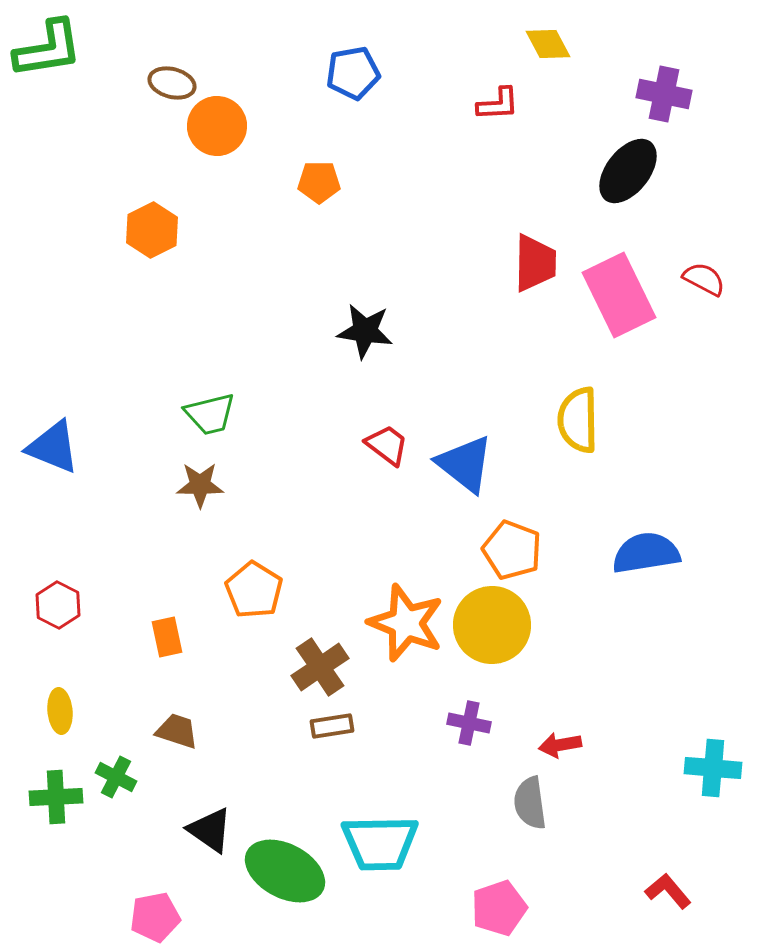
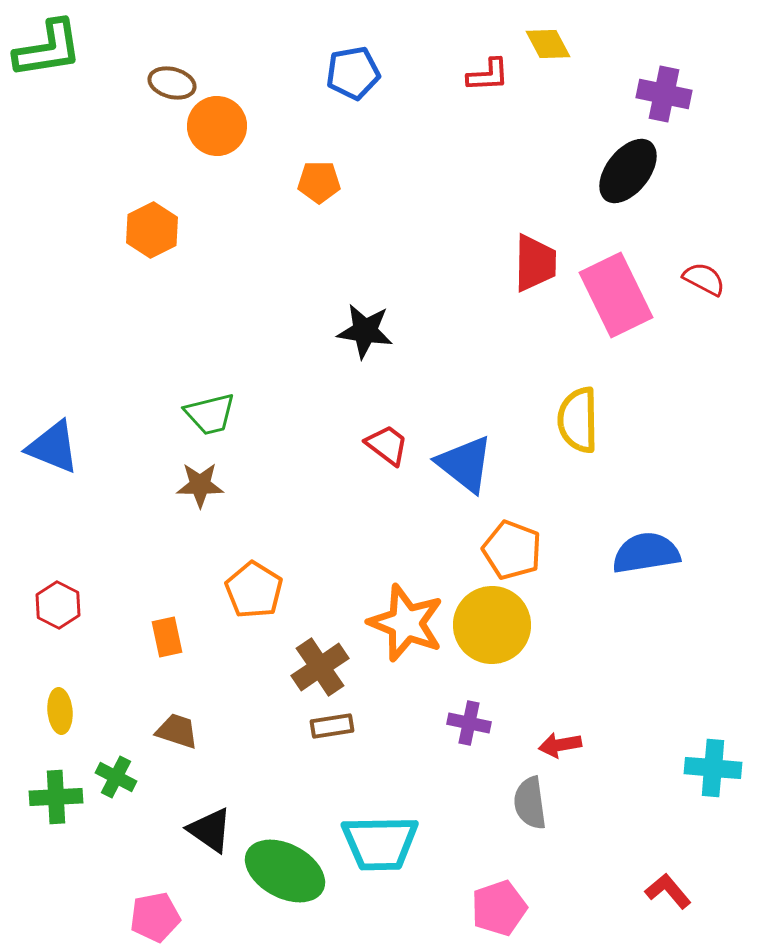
red L-shape at (498, 104): moved 10 px left, 29 px up
pink rectangle at (619, 295): moved 3 px left
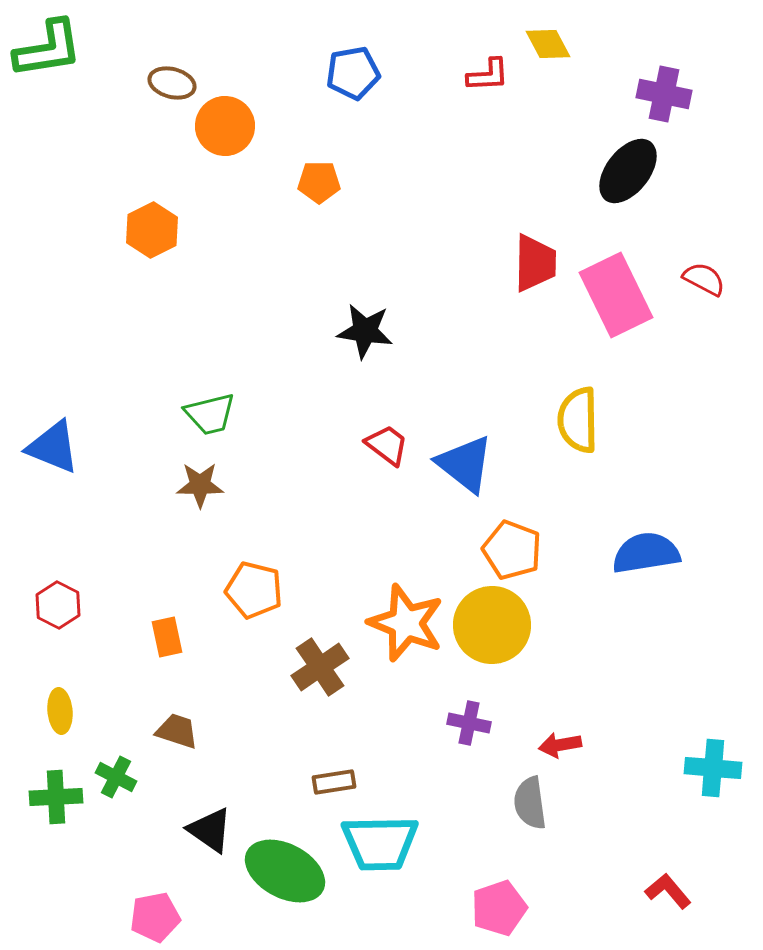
orange circle at (217, 126): moved 8 px right
orange pentagon at (254, 590): rotated 18 degrees counterclockwise
brown rectangle at (332, 726): moved 2 px right, 56 px down
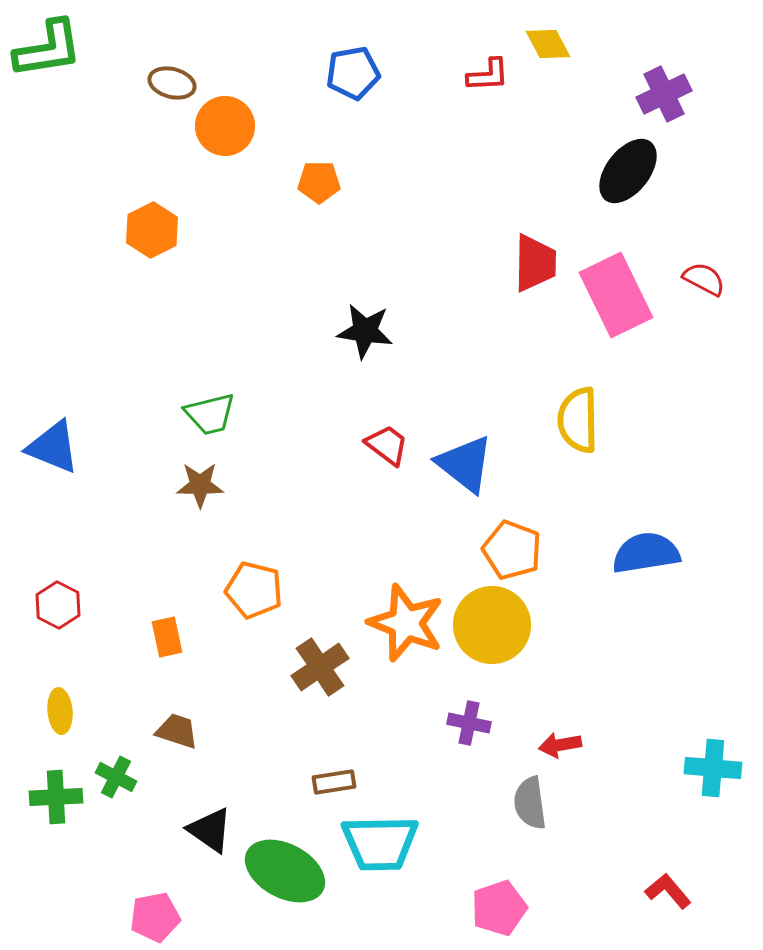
purple cross at (664, 94): rotated 38 degrees counterclockwise
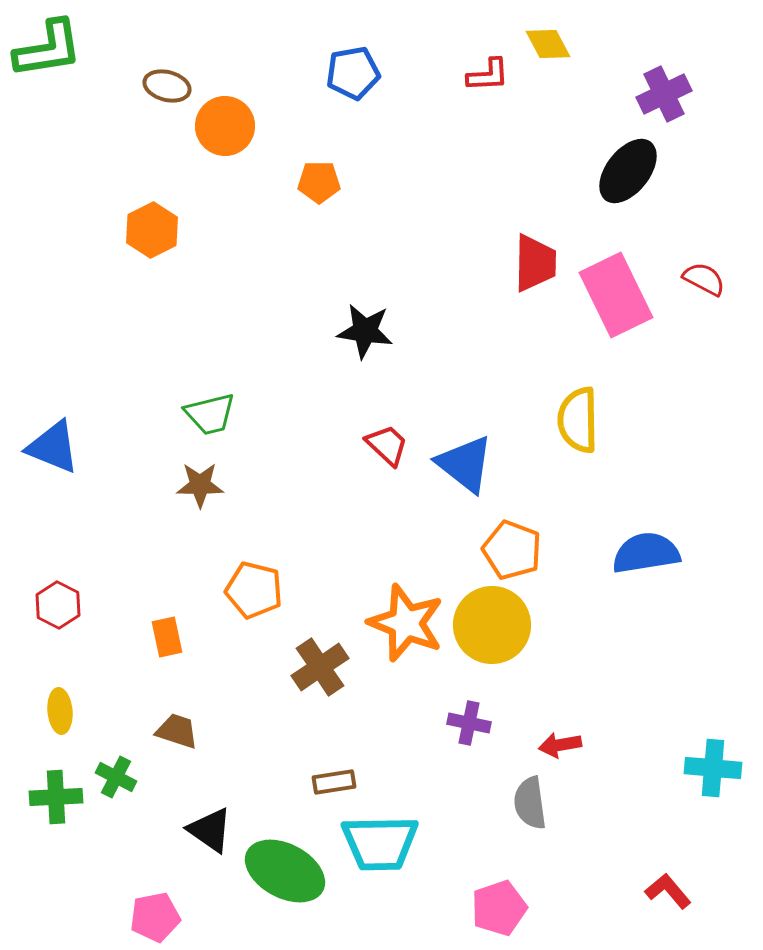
brown ellipse at (172, 83): moved 5 px left, 3 px down
red trapezoid at (387, 445): rotated 6 degrees clockwise
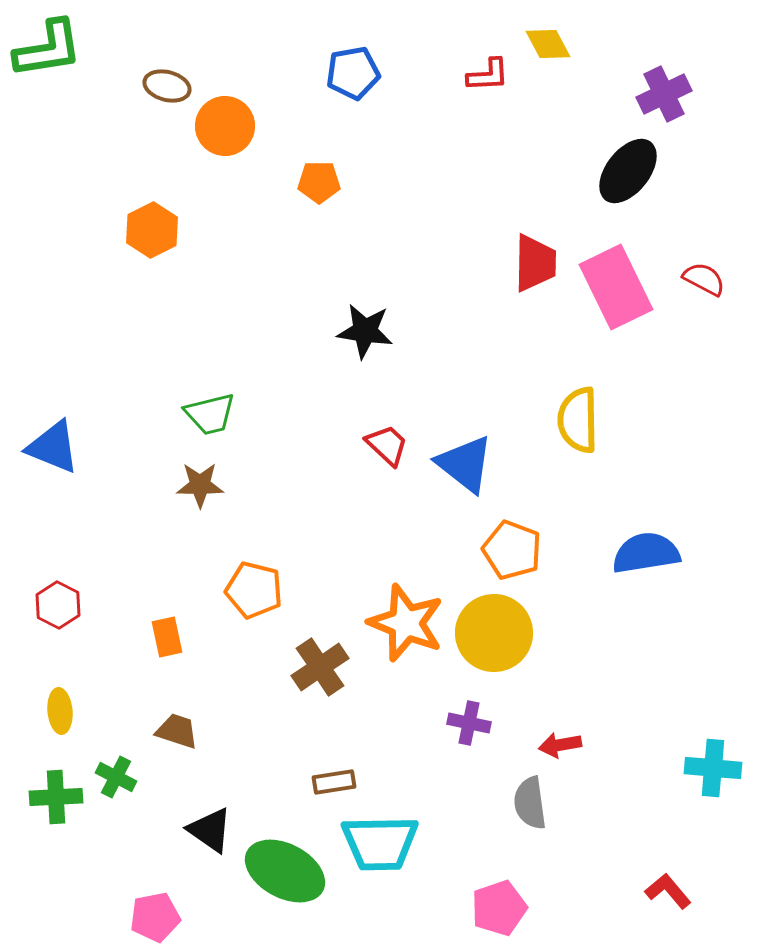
pink rectangle at (616, 295): moved 8 px up
yellow circle at (492, 625): moved 2 px right, 8 px down
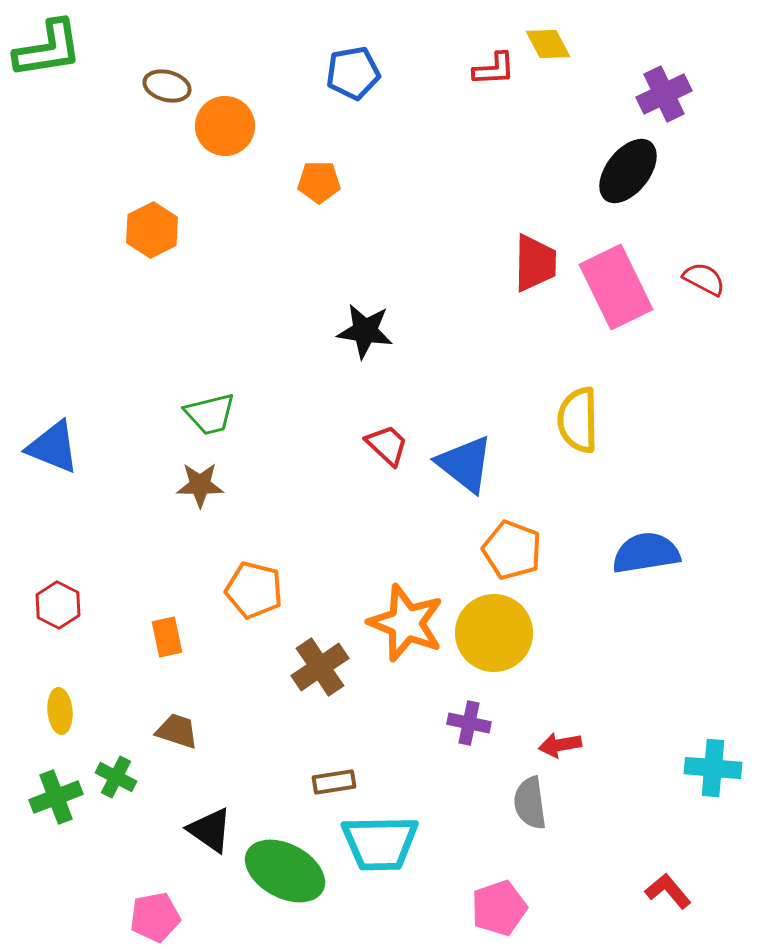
red L-shape at (488, 75): moved 6 px right, 6 px up
green cross at (56, 797): rotated 18 degrees counterclockwise
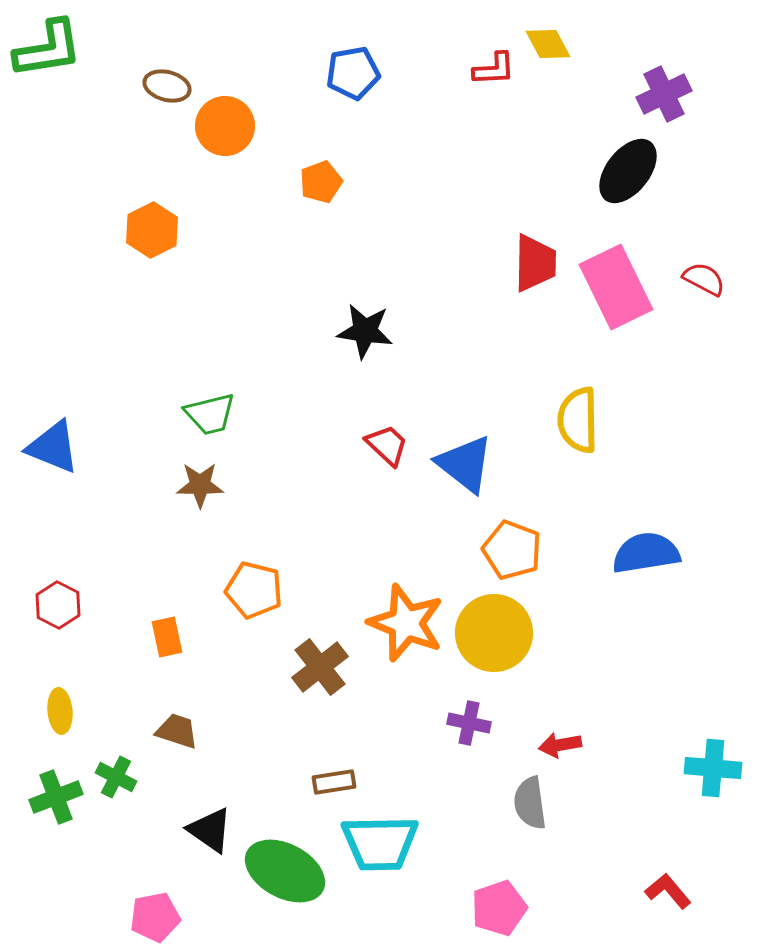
orange pentagon at (319, 182): moved 2 px right; rotated 21 degrees counterclockwise
brown cross at (320, 667): rotated 4 degrees counterclockwise
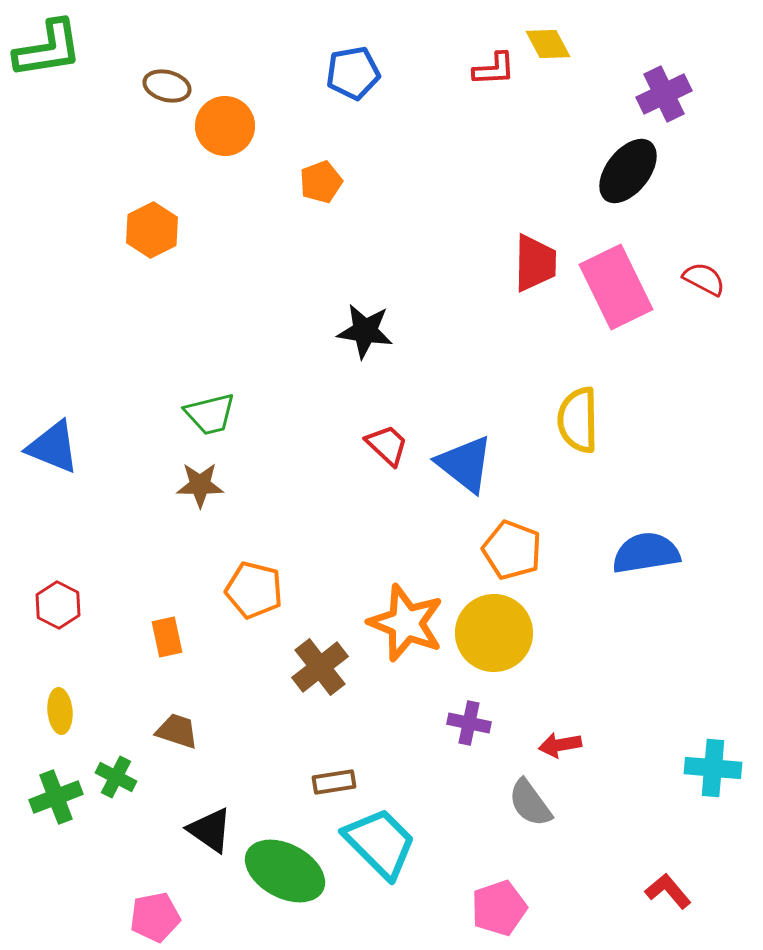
gray semicircle at (530, 803): rotated 28 degrees counterclockwise
cyan trapezoid at (380, 843): rotated 134 degrees counterclockwise
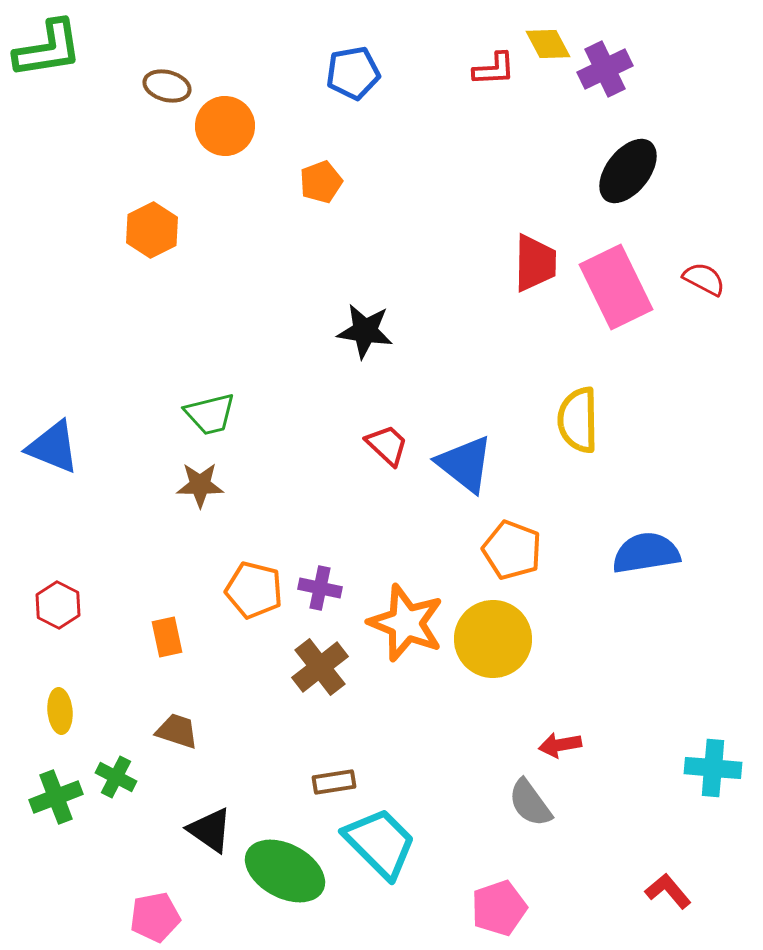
purple cross at (664, 94): moved 59 px left, 25 px up
yellow circle at (494, 633): moved 1 px left, 6 px down
purple cross at (469, 723): moved 149 px left, 135 px up
